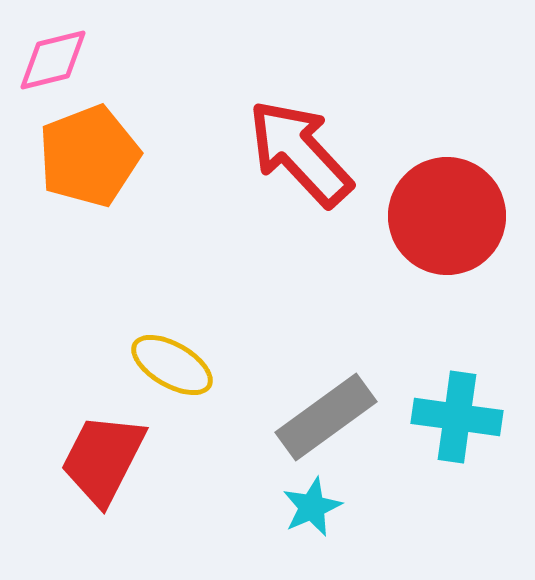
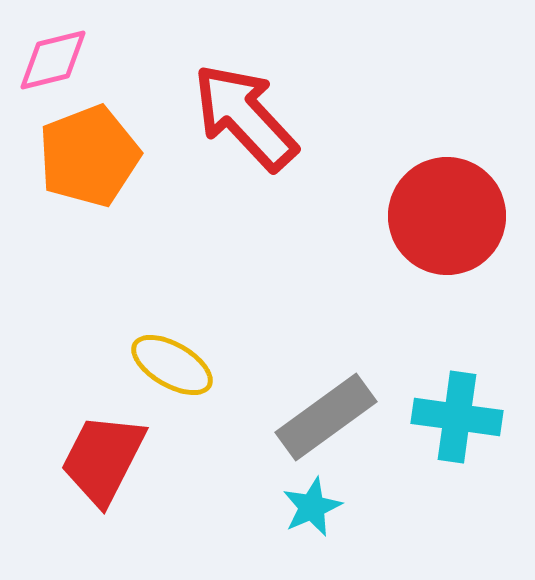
red arrow: moved 55 px left, 36 px up
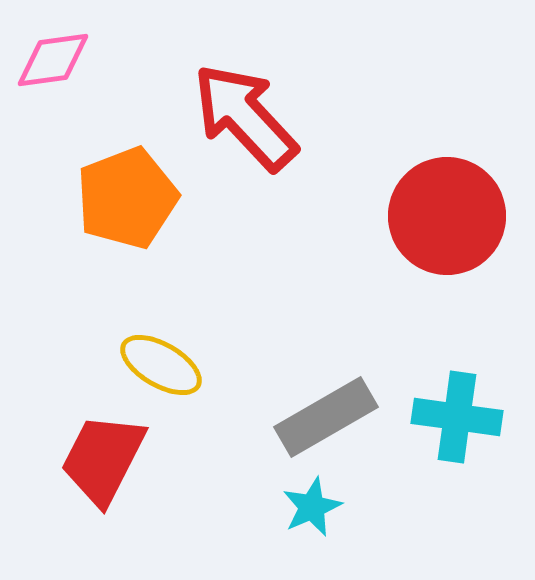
pink diamond: rotated 6 degrees clockwise
orange pentagon: moved 38 px right, 42 px down
yellow ellipse: moved 11 px left
gray rectangle: rotated 6 degrees clockwise
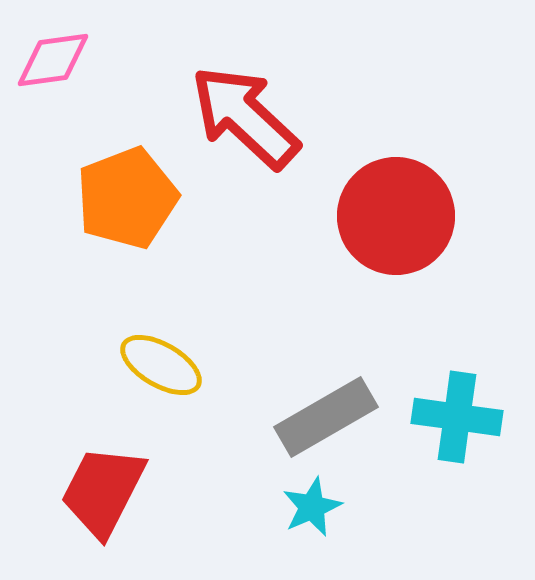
red arrow: rotated 4 degrees counterclockwise
red circle: moved 51 px left
red trapezoid: moved 32 px down
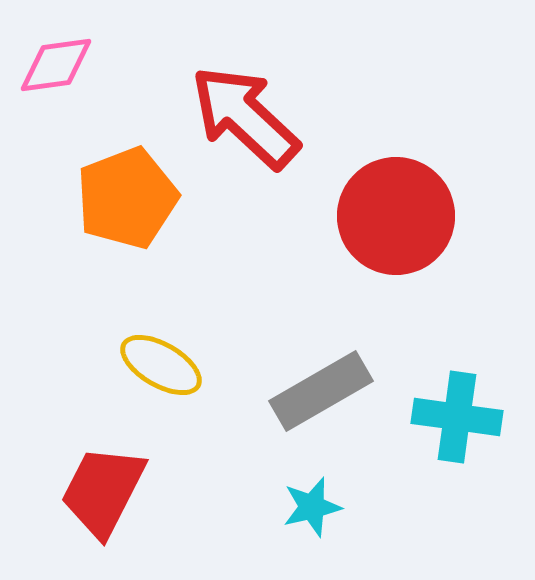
pink diamond: moved 3 px right, 5 px down
gray rectangle: moved 5 px left, 26 px up
cyan star: rotated 10 degrees clockwise
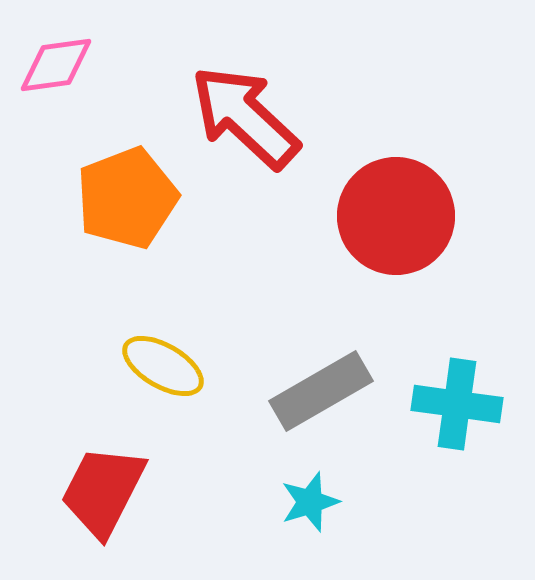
yellow ellipse: moved 2 px right, 1 px down
cyan cross: moved 13 px up
cyan star: moved 2 px left, 5 px up; rotated 4 degrees counterclockwise
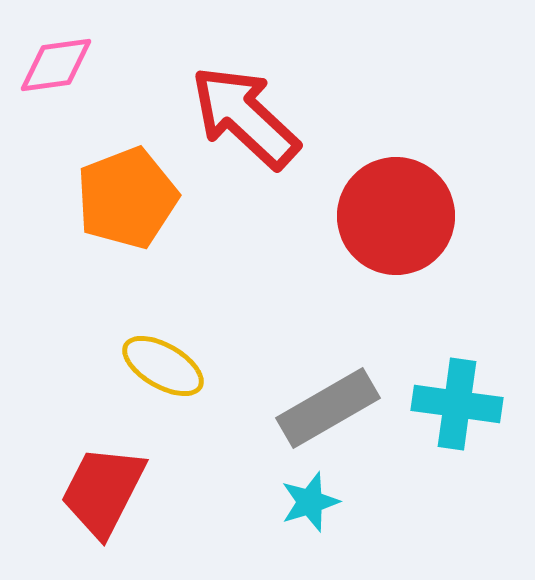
gray rectangle: moved 7 px right, 17 px down
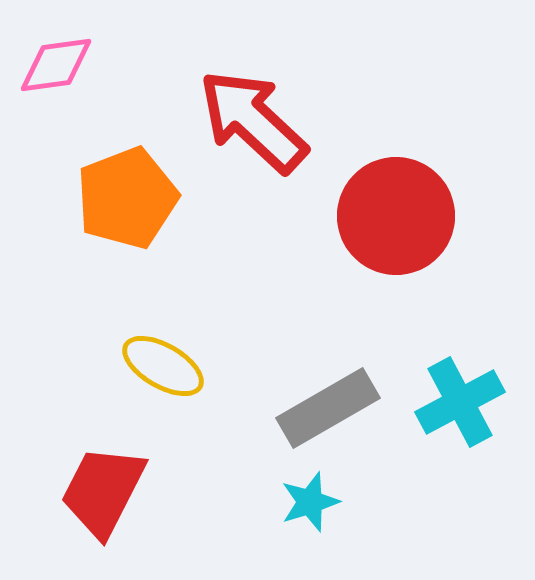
red arrow: moved 8 px right, 4 px down
cyan cross: moved 3 px right, 2 px up; rotated 36 degrees counterclockwise
